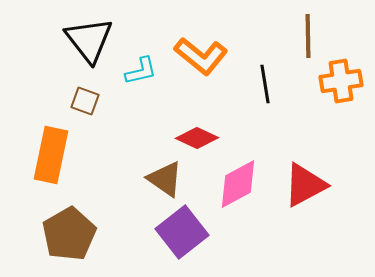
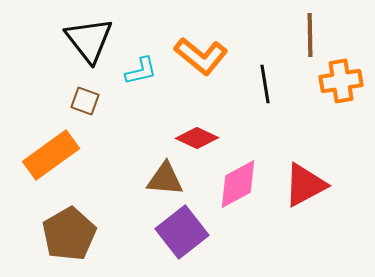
brown line: moved 2 px right, 1 px up
orange rectangle: rotated 42 degrees clockwise
brown triangle: rotated 30 degrees counterclockwise
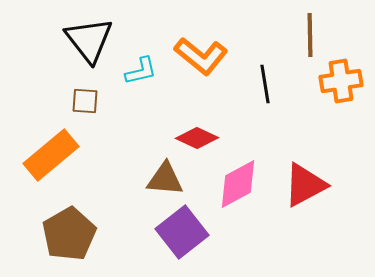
brown square: rotated 16 degrees counterclockwise
orange rectangle: rotated 4 degrees counterclockwise
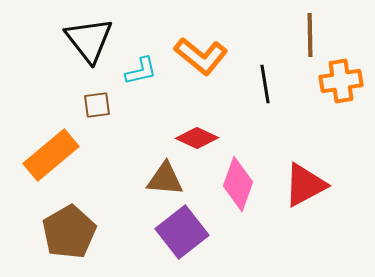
brown square: moved 12 px right, 4 px down; rotated 12 degrees counterclockwise
pink diamond: rotated 42 degrees counterclockwise
brown pentagon: moved 2 px up
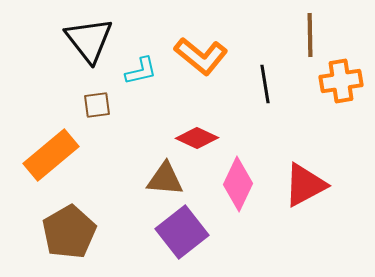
pink diamond: rotated 6 degrees clockwise
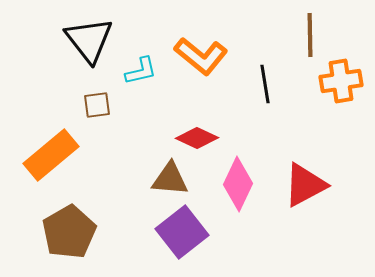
brown triangle: moved 5 px right
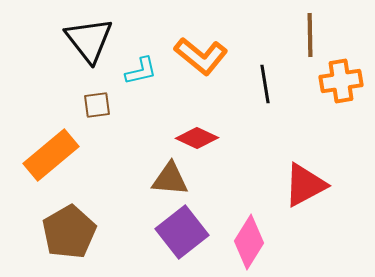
pink diamond: moved 11 px right, 58 px down; rotated 6 degrees clockwise
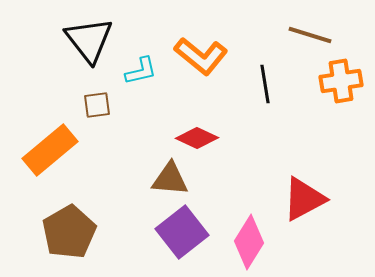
brown line: rotated 72 degrees counterclockwise
orange rectangle: moved 1 px left, 5 px up
red triangle: moved 1 px left, 14 px down
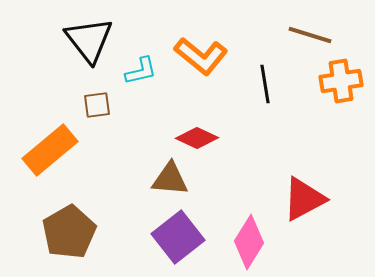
purple square: moved 4 px left, 5 px down
